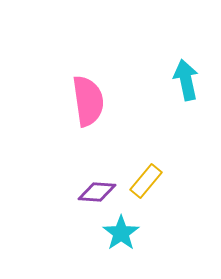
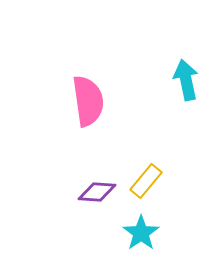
cyan star: moved 20 px right
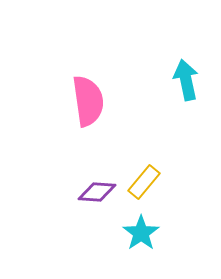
yellow rectangle: moved 2 px left, 1 px down
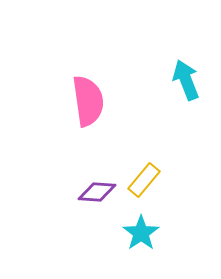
cyan arrow: rotated 9 degrees counterclockwise
yellow rectangle: moved 2 px up
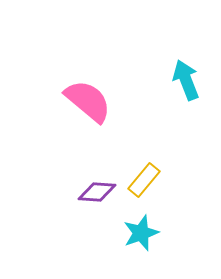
pink semicircle: rotated 42 degrees counterclockwise
cyan star: rotated 15 degrees clockwise
